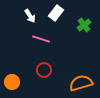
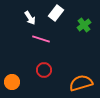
white arrow: moved 2 px down
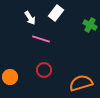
green cross: moved 6 px right; rotated 24 degrees counterclockwise
orange circle: moved 2 px left, 5 px up
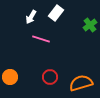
white arrow: moved 1 px right, 1 px up; rotated 64 degrees clockwise
green cross: rotated 24 degrees clockwise
red circle: moved 6 px right, 7 px down
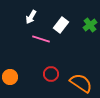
white rectangle: moved 5 px right, 12 px down
red circle: moved 1 px right, 3 px up
orange semicircle: rotated 50 degrees clockwise
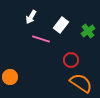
green cross: moved 2 px left, 6 px down
red circle: moved 20 px right, 14 px up
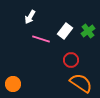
white arrow: moved 1 px left
white rectangle: moved 4 px right, 6 px down
orange circle: moved 3 px right, 7 px down
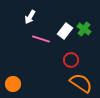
green cross: moved 4 px left, 2 px up; rotated 16 degrees counterclockwise
